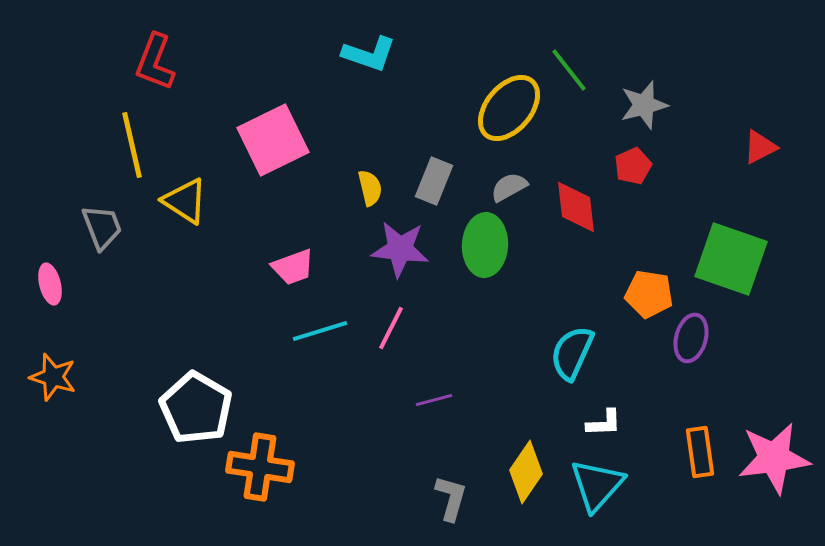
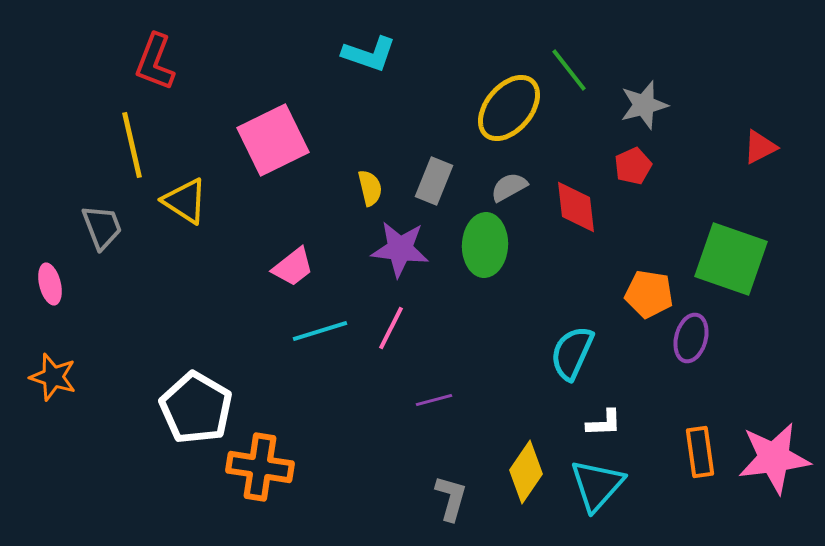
pink trapezoid: rotated 18 degrees counterclockwise
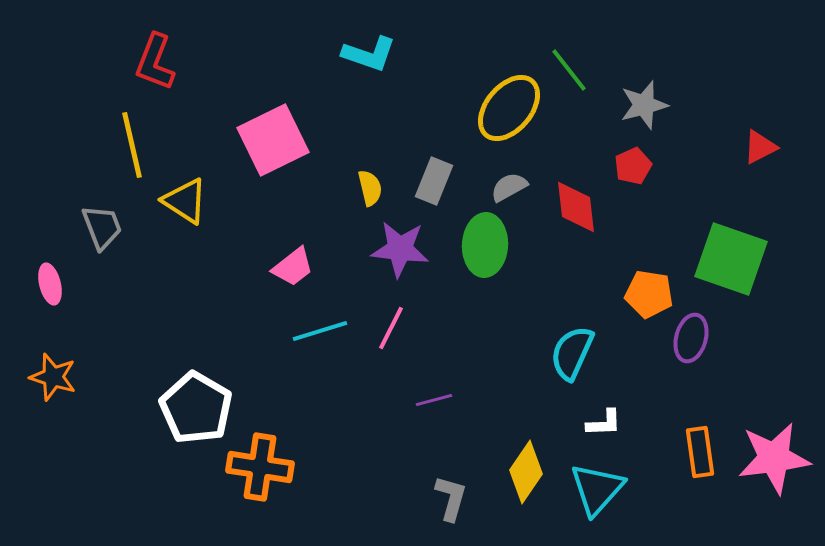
cyan triangle: moved 4 px down
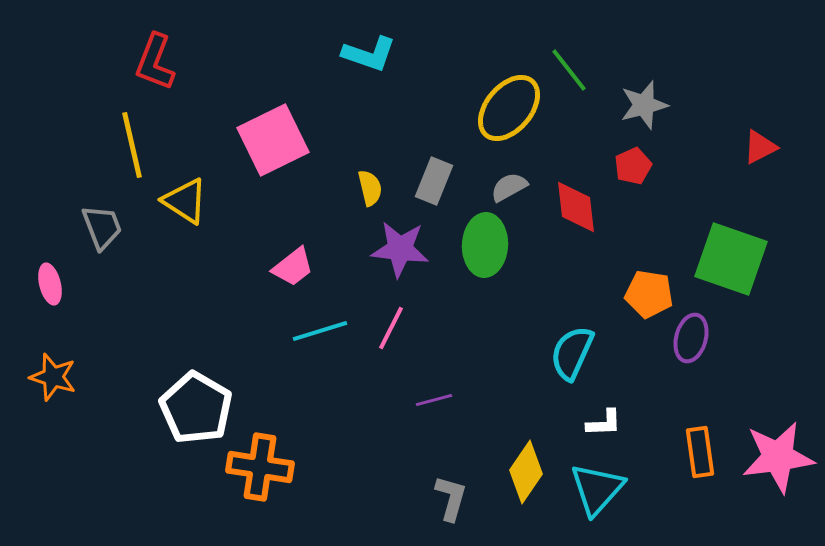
pink star: moved 4 px right, 1 px up
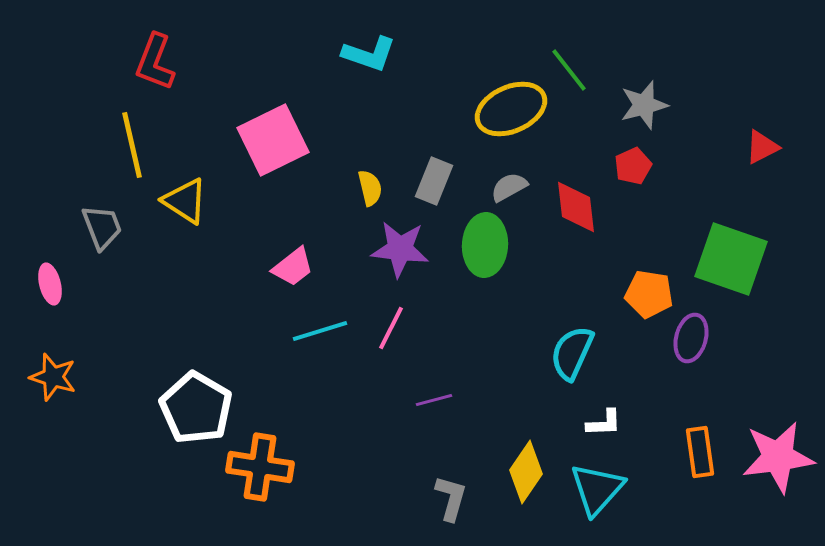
yellow ellipse: moved 2 px right, 1 px down; rotated 26 degrees clockwise
red triangle: moved 2 px right
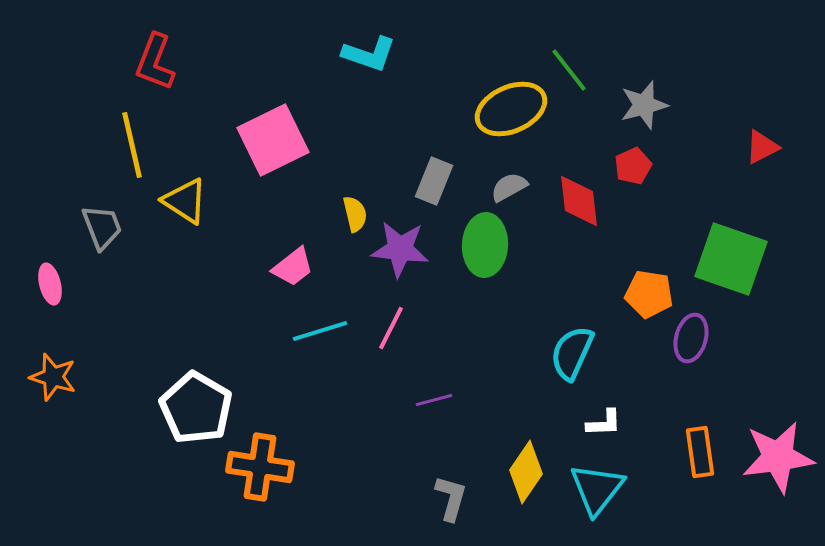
yellow semicircle: moved 15 px left, 26 px down
red diamond: moved 3 px right, 6 px up
cyan triangle: rotated 4 degrees counterclockwise
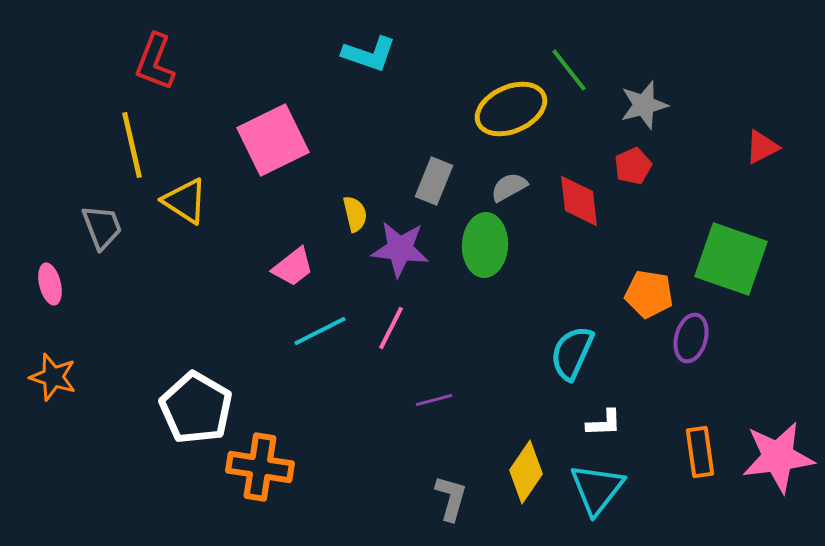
cyan line: rotated 10 degrees counterclockwise
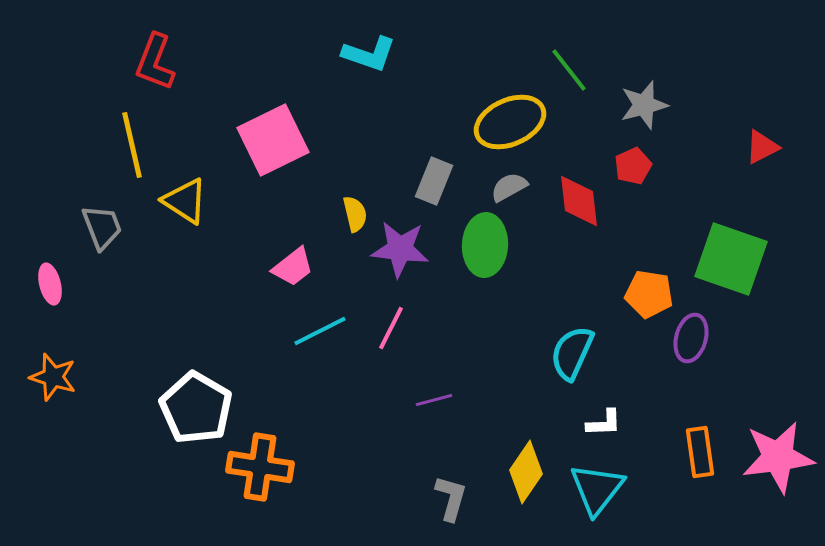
yellow ellipse: moved 1 px left, 13 px down
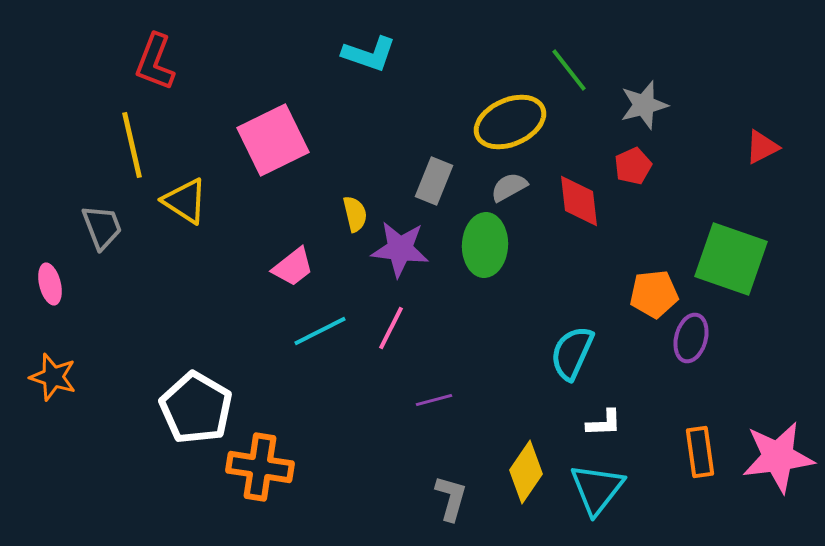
orange pentagon: moved 5 px right; rotated 15 degrees counterclockwise
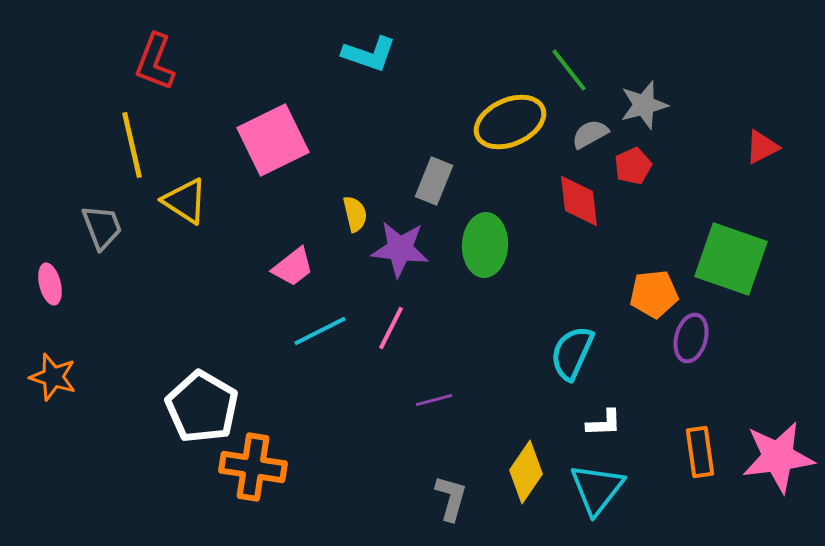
gray semicircle: moved 81 px right, 53 px up
white pentagon: moved 6 px right, 1 px up
orange cross: moved 7 px left
